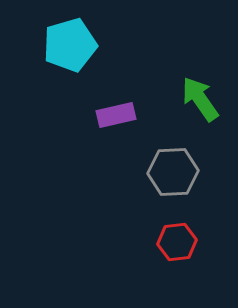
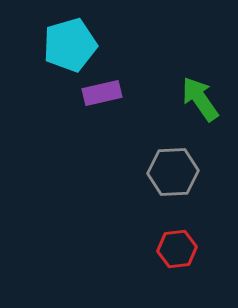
purple rectangle: moved 14 px left, 22 px up
red hexagon: moved 7 px down
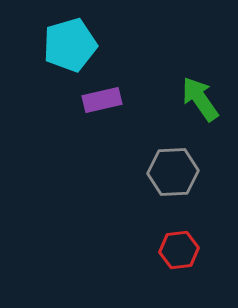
purple rectangle: moved 7 px down
red hexagon: moved 2 px right, 1 px down
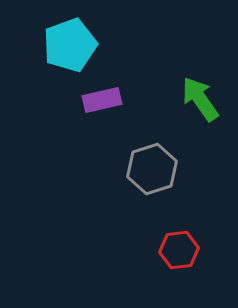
cyan pentagon: rotated 4 degrees counterclockwise
gray hexagon: moved 21 px left, 3 px up; rotated 15 degrees counterclockwise
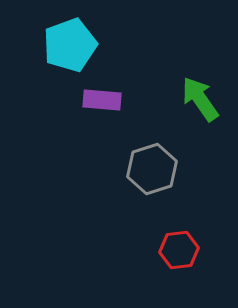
purple rectangle: rotated 18 degrees clockwise
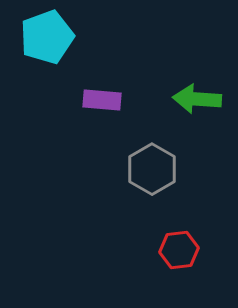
cyan pentagon: moved 23 px left, 8 px up
green arrow: moved 3 px left; rotated 51 degrees counterclockwise
gray hexagon: rotated 12 degrees counterclockwise
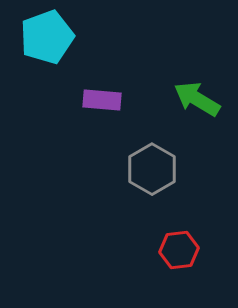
green arrow: rotated 27 degrees clockwise
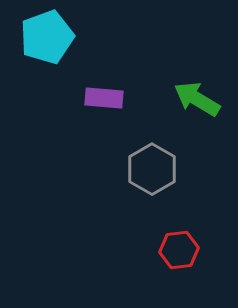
purple rectangle: moved 2 px right, 2 px up
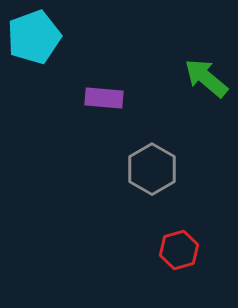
cyan pentagon: moved 13 px left
green arrow: moved 9 px right, 21 px up; rotated 9 degrees clockwise
red hexagon: rotated 9 degrees counterclockwise
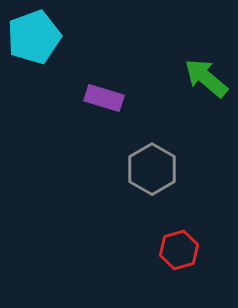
purple rectangle: rotated 12 degrees clockwise
